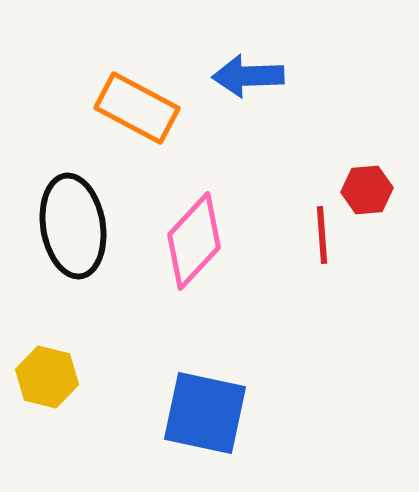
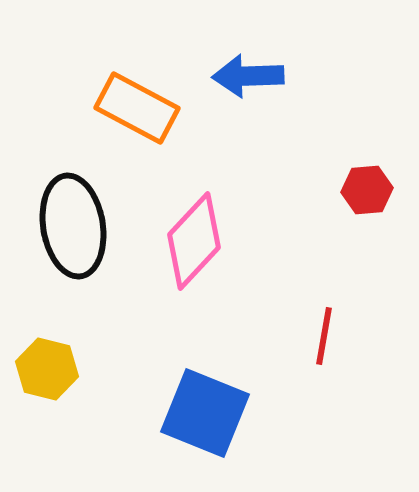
red line: moved 2 px right, 101 px down; rotated 14 degrees clockwise
yellow hexagon: moved 8 px up
blue square: rotated 10 degrees clockwise
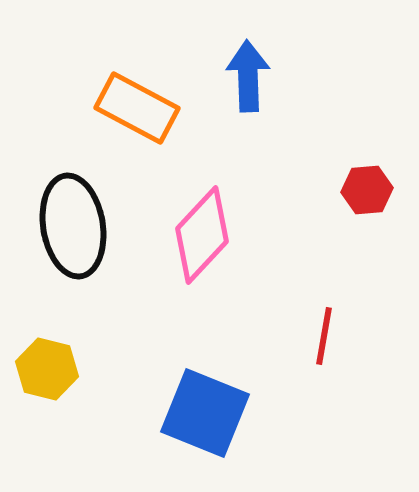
blue arrow: rotated 90 degrees clockwise
pink diamond: moved 8 px right, 6 px up
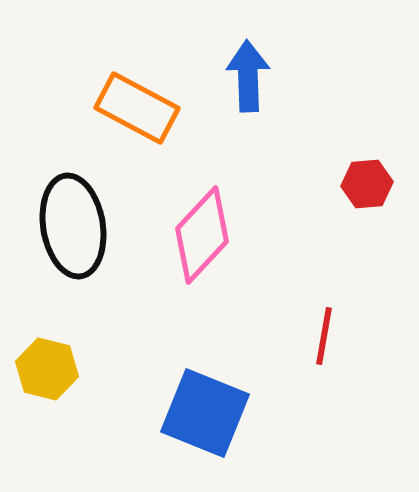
red hexagon: moved 6 px up
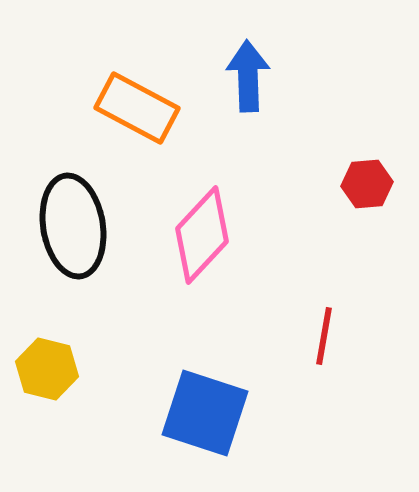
blue square: rotated 4 degrees counterclockwise
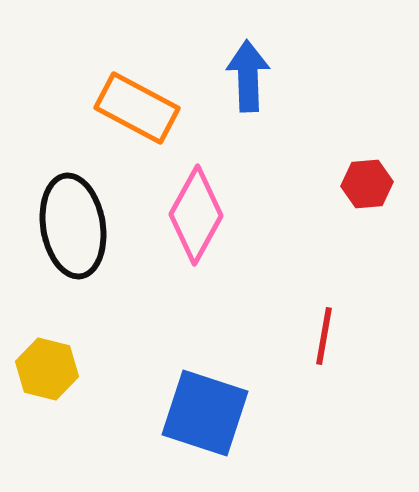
pink diamond: moved 6 px left, 20 px up; rotated 14 degrees counterclockwise
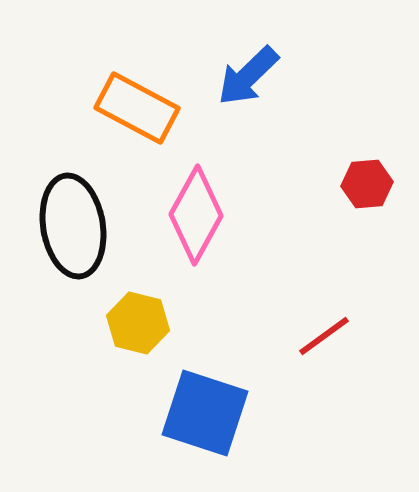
blue arrow: rotated 132 degrees counterclockwise
red line: rotated 44 degrees clockwise
yellow hexagon: moved 91 px right, 46 px up
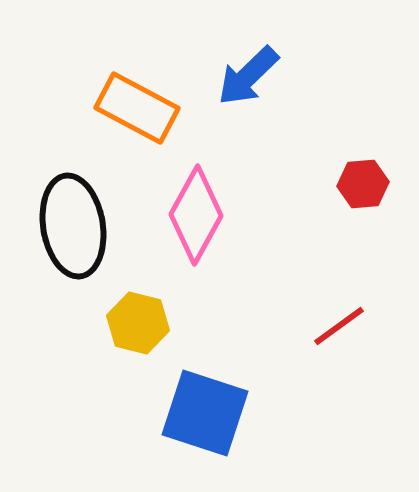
red hexagon: moved 4 px left
red line: moved 15 px right, 10 px up
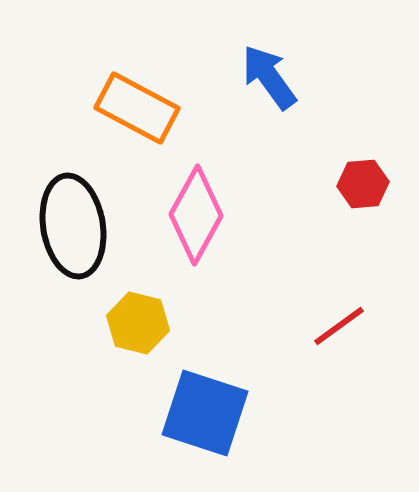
blue arrow: moved 21 px right, 1 px down; rotated 98 degrees clockwise
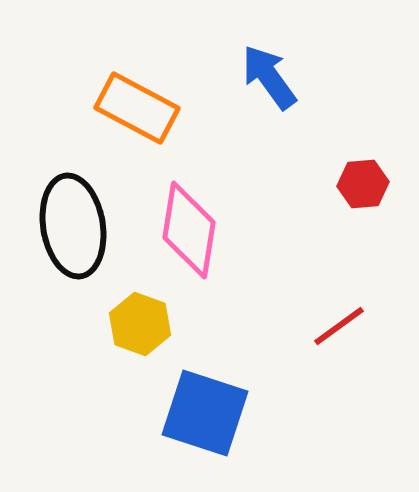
pink diamond: moved 7 px left, 15 px down; rotated 20 degrees counterclockwise
yellow hexagon: moved 2 px right, 1 px down; rotated 6 degrees clockwise
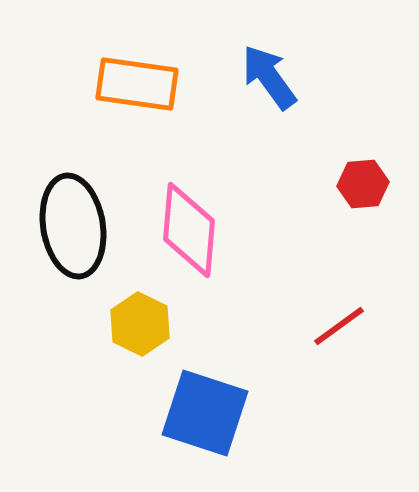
orange rectangle: moved 24 px up; rotated 20 degrees counterclockwise
pink diamond: rotated 4 degrees counterclockwise
yellow hexagon: rotated 6 degrees clockwise
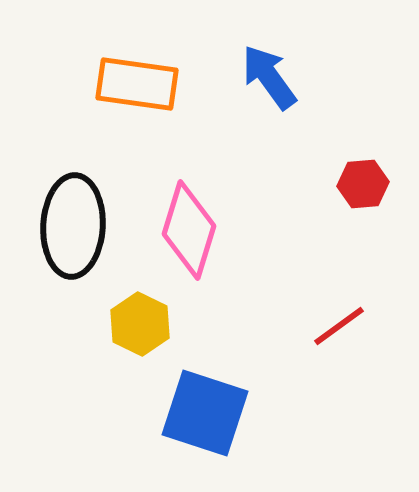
black ellipse: rotated 12 degrees clockwise
pink diamond: rotated 12 degrees clockwise
